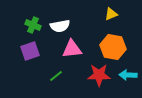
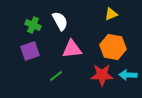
white semicircle: moved 5 px up; rotated 108 degrees counterclockwise
red star: moved 3 px right
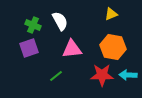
purple square: moved 1 px left, 3 px up
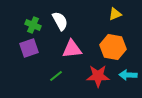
yellow triangle: moved 4 px right
red star: moved 4 px left, 1 px down
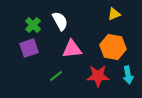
yellow triangle: moved 1 px left
green cross: rotated 21 degrees clockwise
cyan arrow: rotated 102 degrees counterclockwise
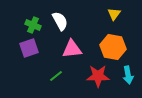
yellow triangle: rotated 32 degrees counterclockwise
green cross: rotated 21 degrees counterclockwise
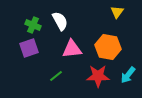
yellow triangle: moved 3 px right, 2 px up
orange hexagon: moved 5 px left
cyan arrow: rotated 48 degrees clockwise
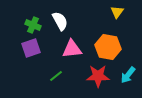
purple square: moved 2 px right
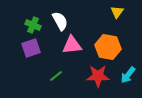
pink triangle: moved 4 px up
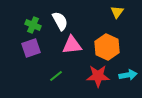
orange hexagon: moved 1 px left; rotated 15 degrees clockwise
cyan arrow: rotated 138 degrees counterclockwise
